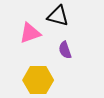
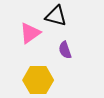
black triangle: moved 2 px left
pink triangle: rotated 15 degrees counterclockwise
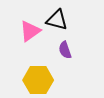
black triangle: moved 1 px right, 4 px down
pink triangle: moved 2 px up
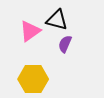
purple semicircle: moved 6 px up; rotated 42 degrees clockwise
yellow hexagon: moved 5 px left, 1 px up
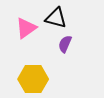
black triangle: moved 1 px left, 2 px up
pink triangle: moved 4 px left, 3 px up
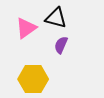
purple semicircle: moved 4 px left, 1 px down
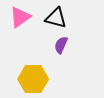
pink triangle: moved 6 px left, 11 px up
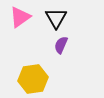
black triangle: rotated 45 degrees clockwise
yellow hexagon: rotated 8 degrees counterclockwise
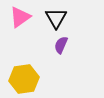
yellow hexagon: moved 9 px left
